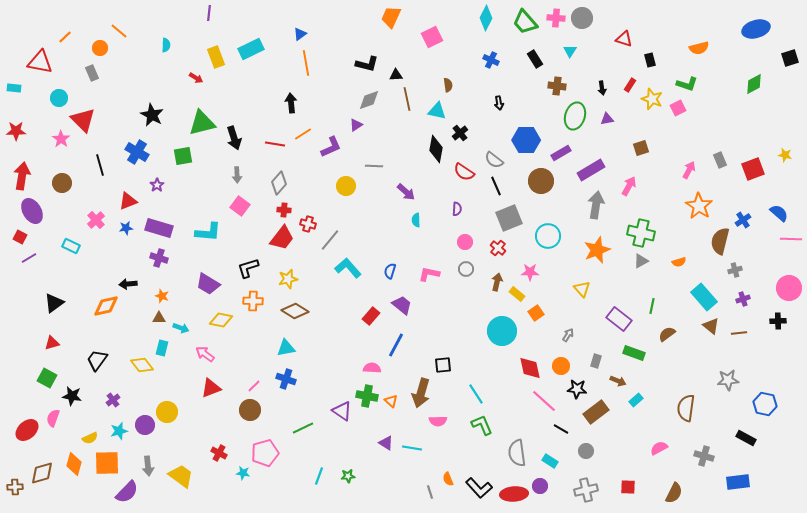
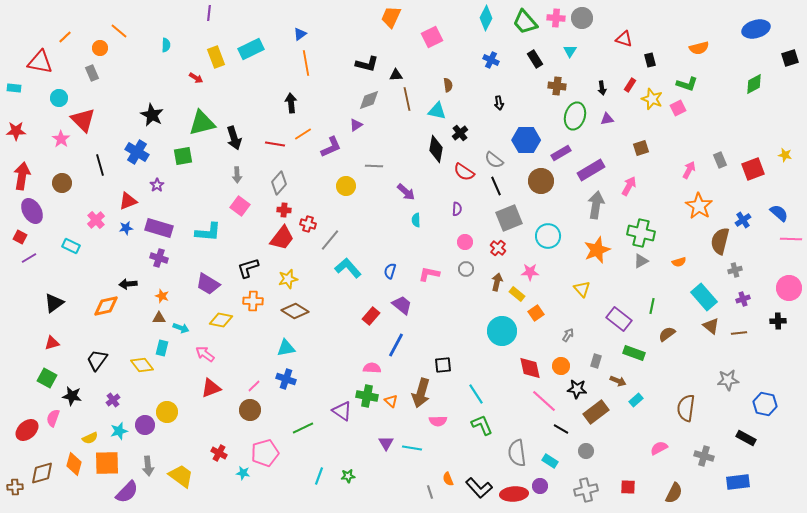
purple triangle at (386, 443): rotated 28 degrees clockwise
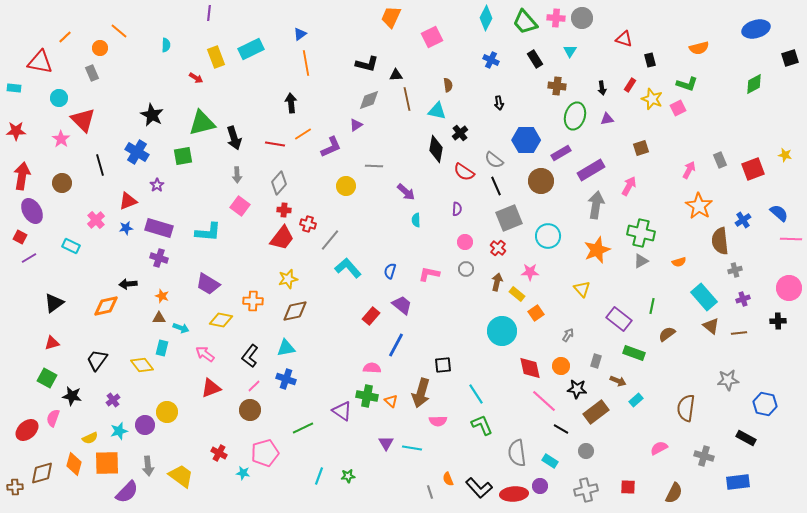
brown semicircle at (720, 241): rotated 20 degrees counterclockwise
black L-shape at (248, 268): moved 2 px right, 88 px down; rotated 35 degrees counterclockwise
brown diamond at (295, 311): rotated 44 degrees counterclockwise
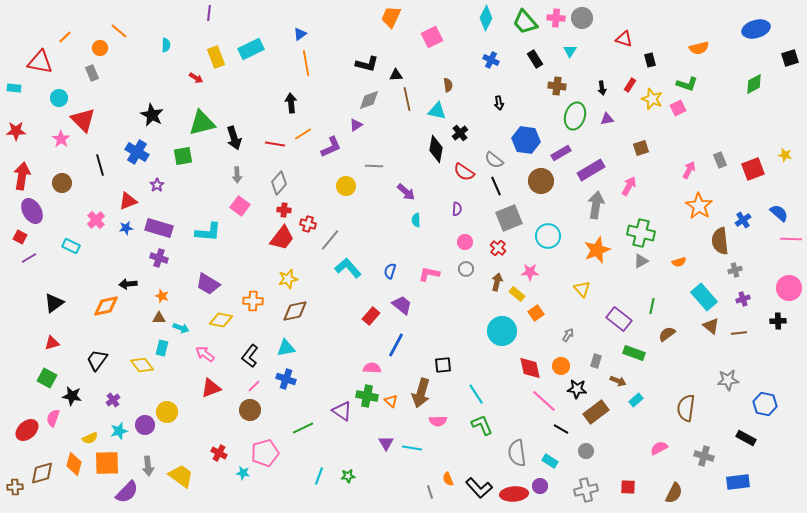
blue hexagon at (526, 140): rotated 8 degrees clockwise
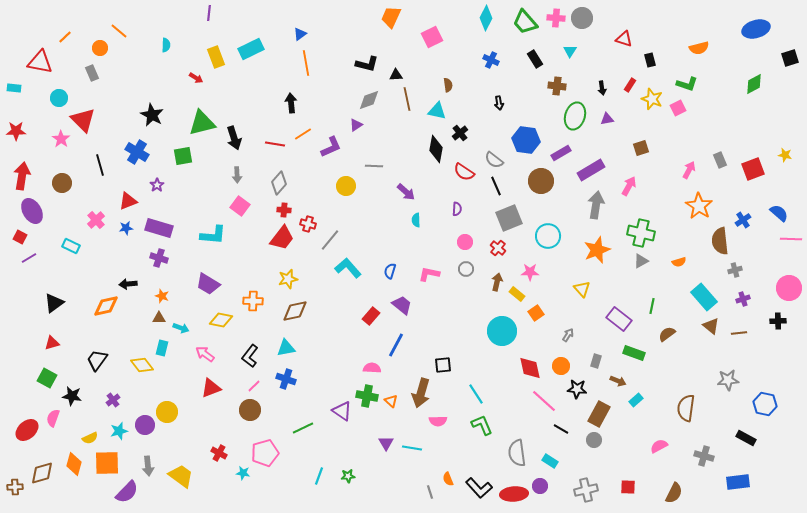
cyan L-shape at (208, 232): moved 5 px right, 3 px down
brown rectangle at (596, 412): moved 3 px right, 2 px down; rotated 25 degrees counterclockwise
pink semicircle at (659, 448): moved 2 px up
gray circle at (586, 451): moved 8 px right, 11 px up
